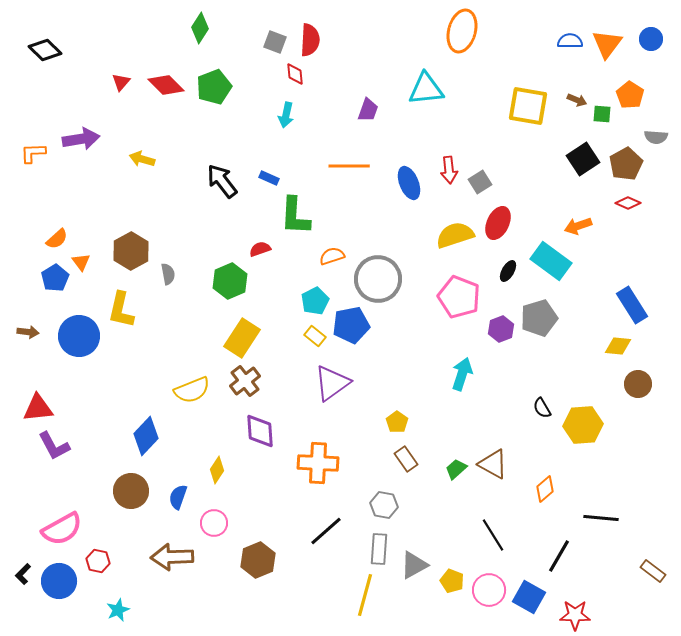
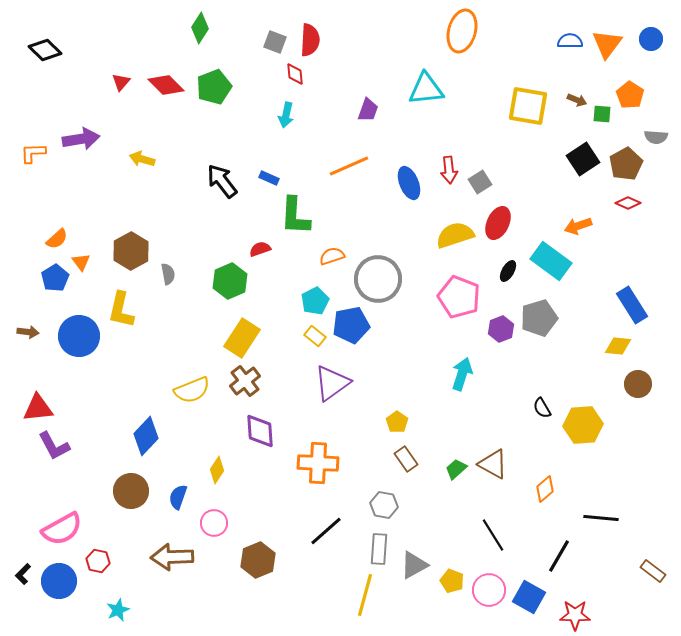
orange line at (349, 166): rotated 24 degrees counterclockwise
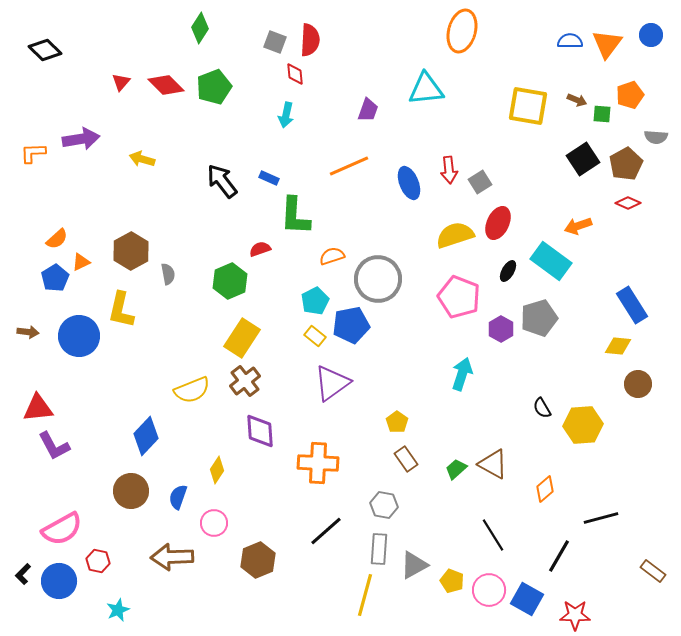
blue circle at (651, 39): moved 4 px up
orange pentagon at (630, 95): rotated 20 degrees clockwise
orange triangle at (81, 262): rotated 42 degrees clockwise
purple hexagon at (501, 329): rotated 10 degrees counterclockwise
black line at (601, 518): rotated 20 degrees counterclockwise
blue square at (529, 597): moved 2 px left, 2 px down
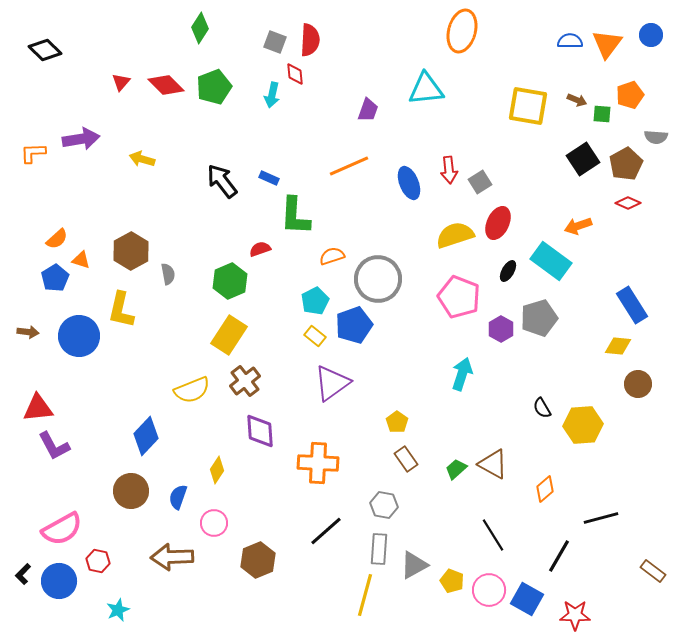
cyan arrow at (286, 115): moved 14 px left, 20 px up
orange triangle at (81, 262): moved 2 px up; rotated 42 degrees clockwise
blue pentagon at (351, 325): moved 3 px right; rotated 9 degrees counterclockwise
yellow rectangle at (242, 338): moved 13 px left, 3 px up
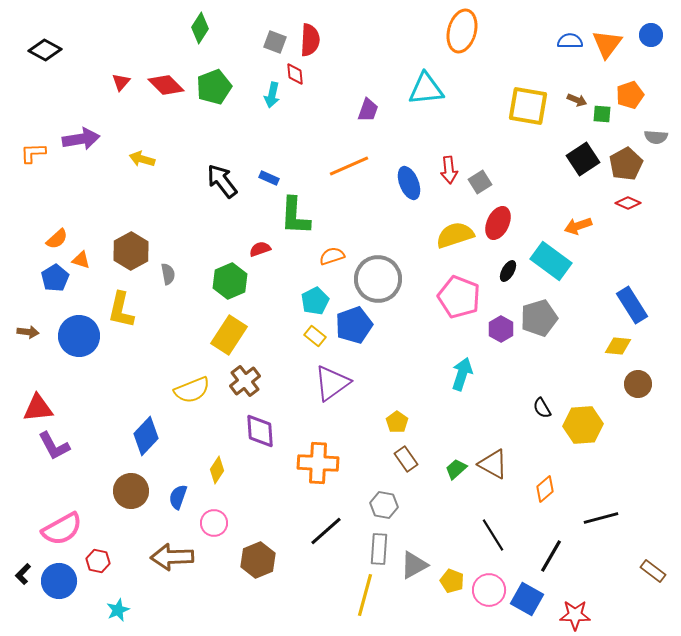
black diamond at (45, 50): rotated 16 degrees counterclockwise
black line at (559, 556): moved 8 px left
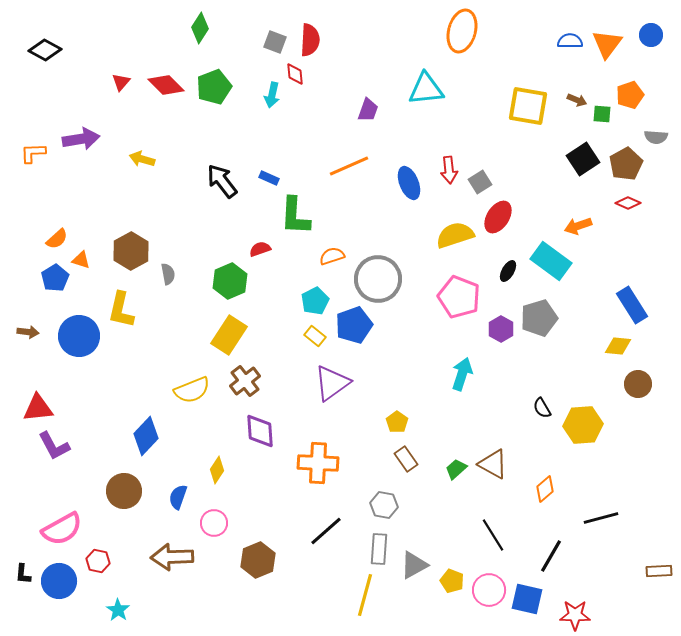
red ellipse at (498, 223): moved 6 px up; rotated 8 degrees clockwise
brown circle at (131, 491): moved 7 px left
brown rectangle at (653, 571): moved 6 px right; rotated 40 degrees counterclockwise
black L-shape at (23, 574): rotated 40 degrees counterclockwise
blue square at (527, 599): rotated 16 degrees counterclockwise
cyan star at (118, 610): rotated 15 degrees counterclockwise
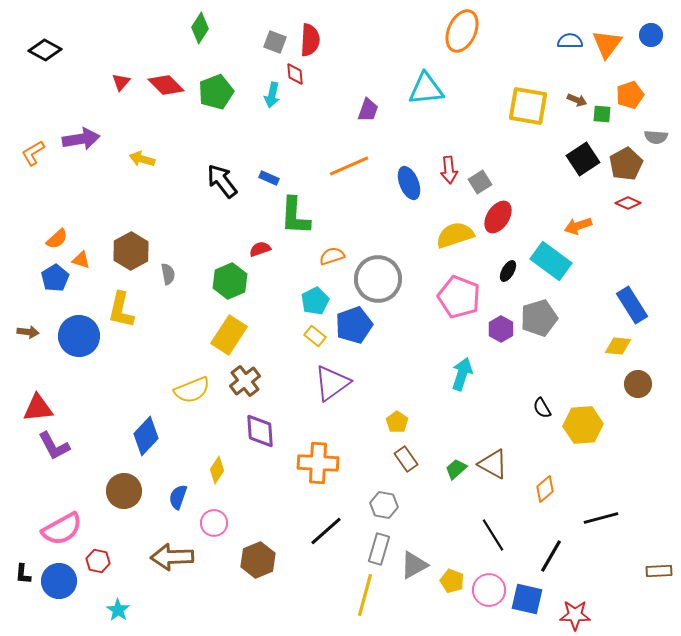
orange ellipse at (462, 31): rotated 9 degrees clockwise
green pentagon at (214, 87): moved 2 px right, 5 px down
orange L-shape at (33, 153): rotated 28 degrees counterclockwise
gray rectangle at (379, 549): rotated 12 degrees clockwise
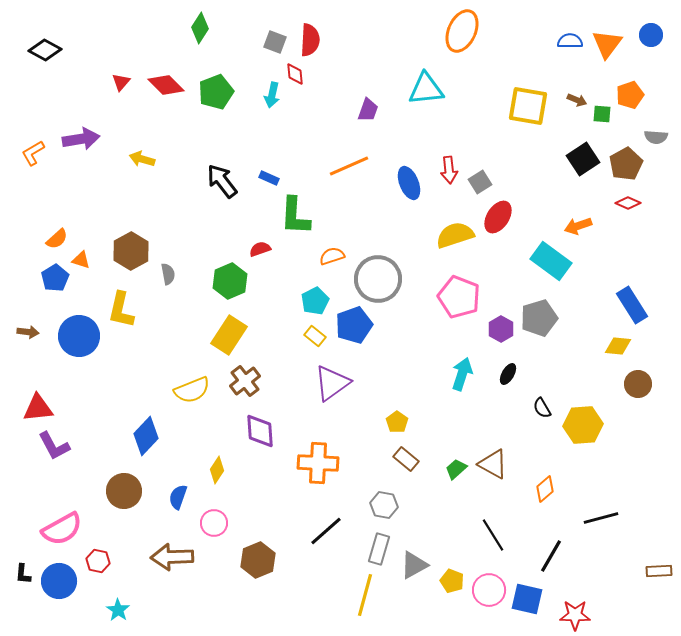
black ellipse at (508, 271): moved 103 px down
brown rectangle at (406, 459): rotated 15 degrees counterclockwise
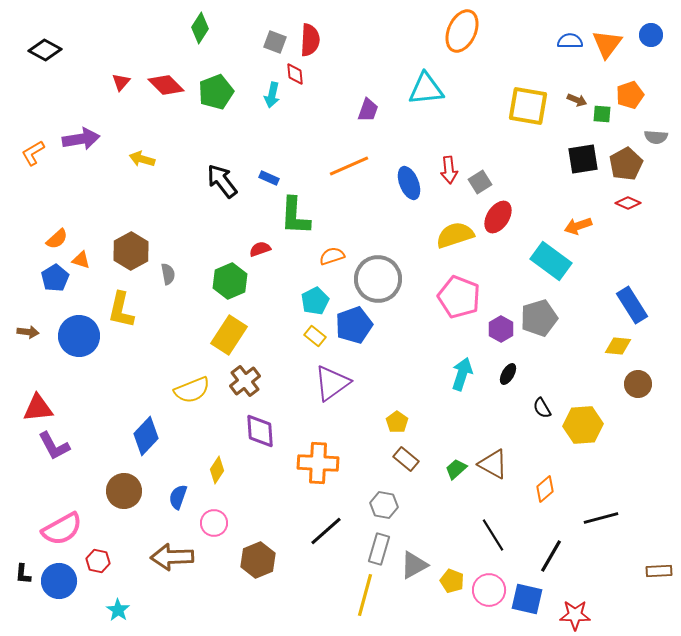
black square at (583, 159): rotated 24 degrees clockwise
